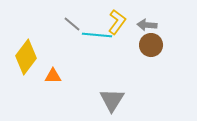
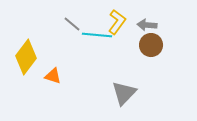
orange triangle: rotated 18 degrees clockwise
gray triangle: moved 12 px right, 7 px up; rotated 12 degrees clockwise
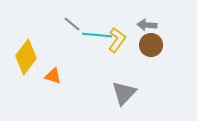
yellow L-shape: moved 18 px down
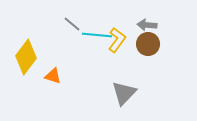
brown circle: moved 3 px left, 1 px up
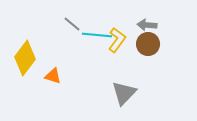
yellow diamond: moved 1 px left, 1 px down
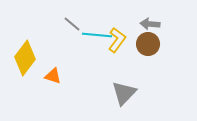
gray arrow: moved 3 px right, 1 px up
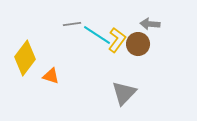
gray line: rotated 48 degrees counterclockwise
cyan line: rotated 28 degrees clockwise
brown circle: moved 10 px left
orange triangle: moved 2 px left
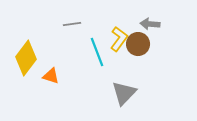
cyan line: moved 17 px down; rotated 36 degrees clockwise
yellow L-shape: moved 2 px right, 1 px up
yellow diamond: moved 1 px right
